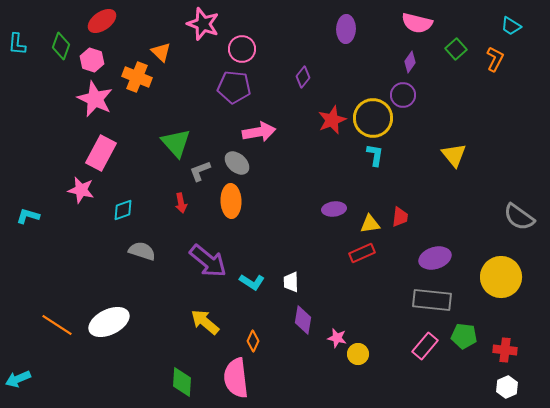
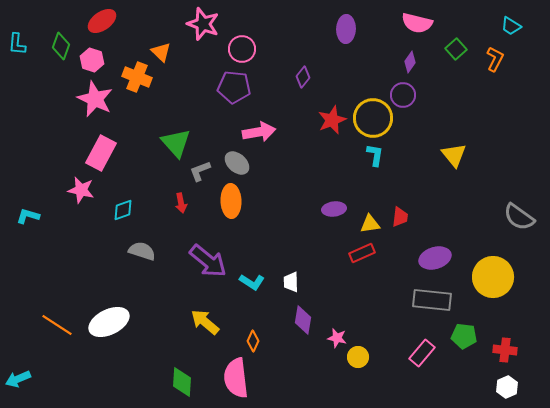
yellow circle at (501, 277): moved 8 px left
pink rectangle at (425, 346): moved 3 px left, 7 px down
yellow circle at (358, 354): moved 3 px down
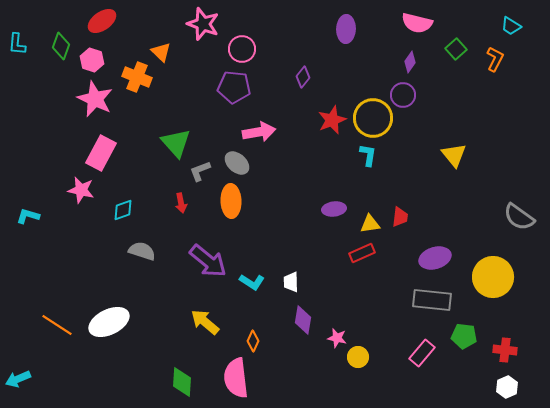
cyan L-shape at (375, 155): moved 7 px left
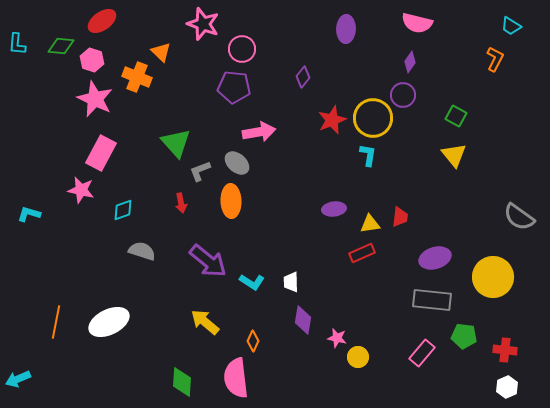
green diamond at (61, 46): rotated 76 degrees clockwise
green square at (456, 49): moved 67 px down; rotated 20 degrees counterclockwise
cyan L-shape at (28, 216): moved 1 px right, 2 px up
orange line at (57, 325): moved 1 px left, 3 px up; rotated 68 degrees clockwise
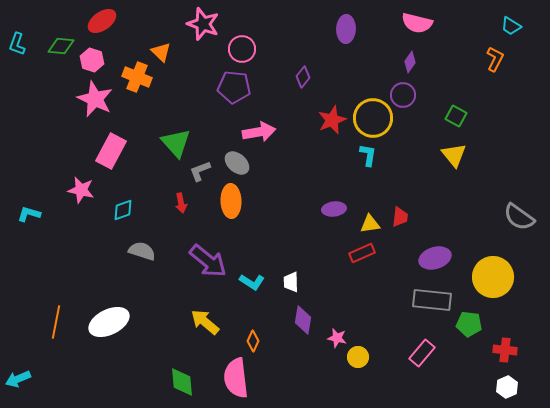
cyan L-shape at (17, 44): rotated 15 degrees clockwise
pink rectangle at (101, 153): moved 10 px right, 2 px up
green pentagon at (464, 336): moved 5 px right, 12 px up
green diamond at (182, 382): rotated 8 degrees counterclockwise
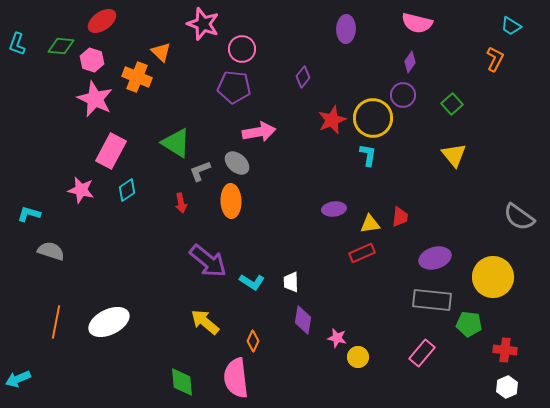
green square at (456, 116): moved 4 px left, 12 px up; rotated 20 degrees clockwise
green triangle at (176, 143): rotated 16 degrees counterclockwise
cyan diamond at (123, 210): moved 4 px right, 20 px up; rotated 15 degrees counterclockwise
gray semicircle at (142, 251): moved 91 px left
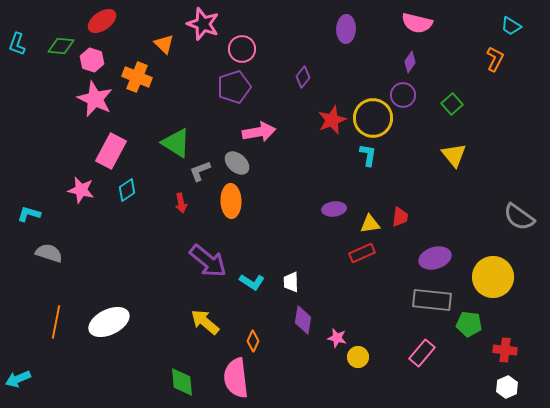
orange triangle at (161, 52): moved 3 px right, 8 px up
purple pentagon at (234, 87): rotated 24 degrees counterclockwise
gray semicircle at (51, 251): moved 2 px left, 2 px down
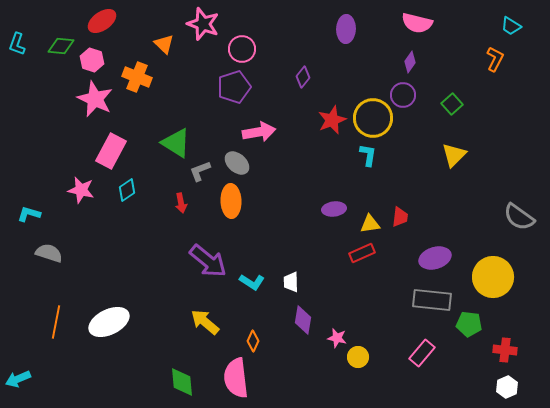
yellow triangle at (454, 155): rotated 24 degrees clockwise
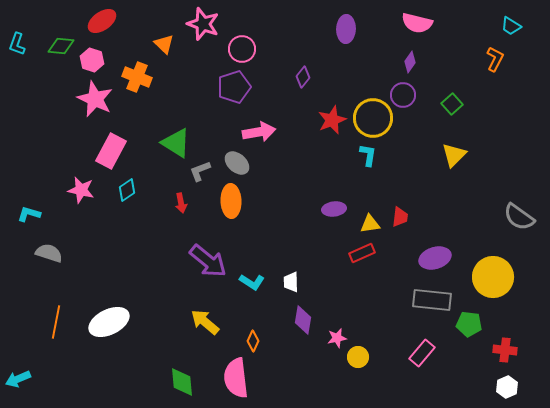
pink star at (337, 338): rotated 24 degrees counterclockwise
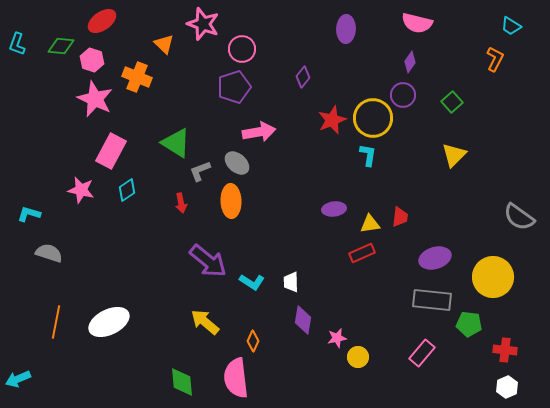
green square at (452, 104): moved 2 px up
